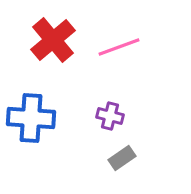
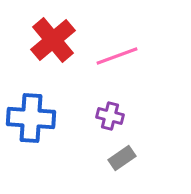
pink line: moved 2 px left, 9 px down
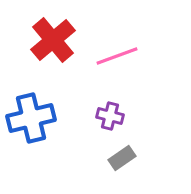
blue cross: rotated 18 degrees counterclockwise
